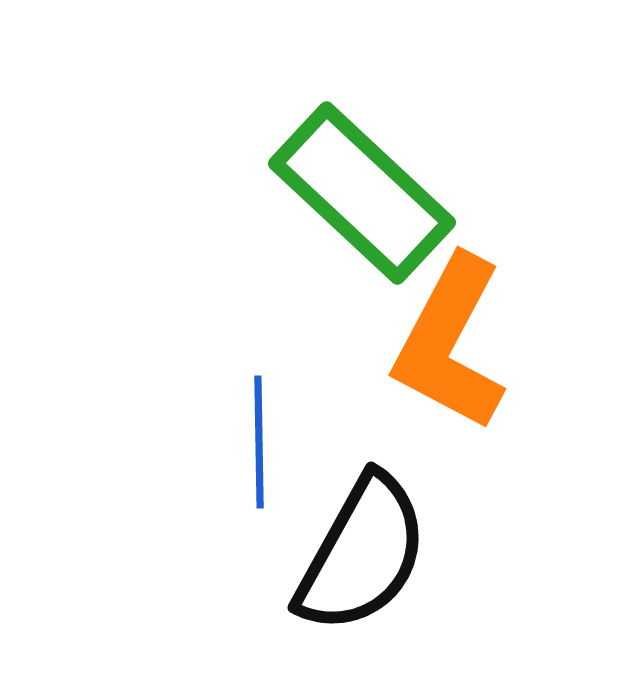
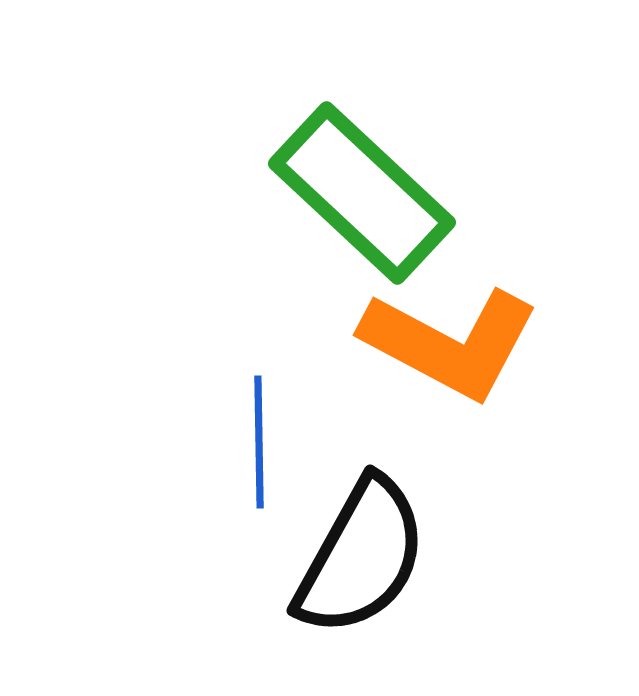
orange L-shape: rotated 90 degrees counterclockwise
black semicircle: moved 1 px left, 3 px down
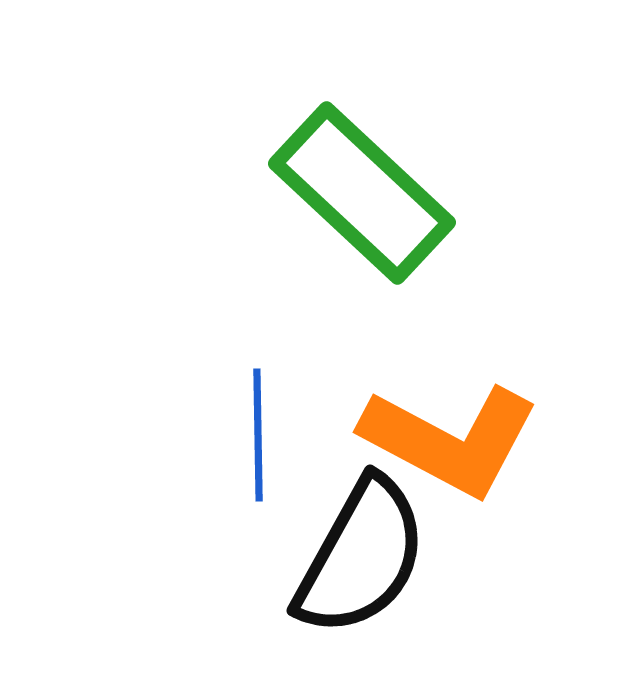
orange L-shape: moved 97 px down
blue line: moved 1 px left, 7 px up
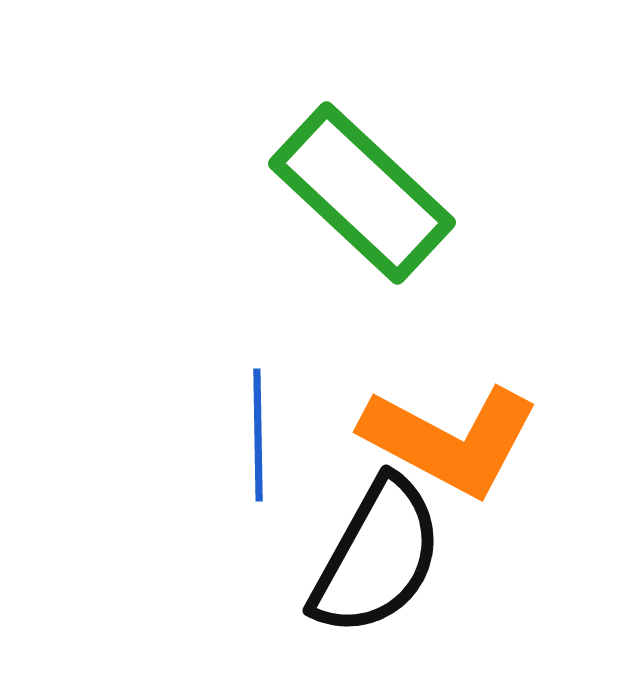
black semicircle: moved 16 px right
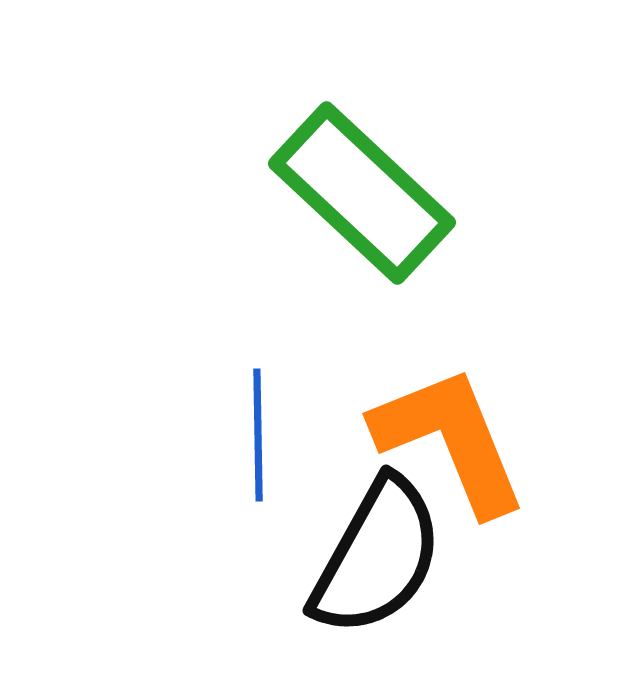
orange L-shape: rotated 140 degrees counterclockwise
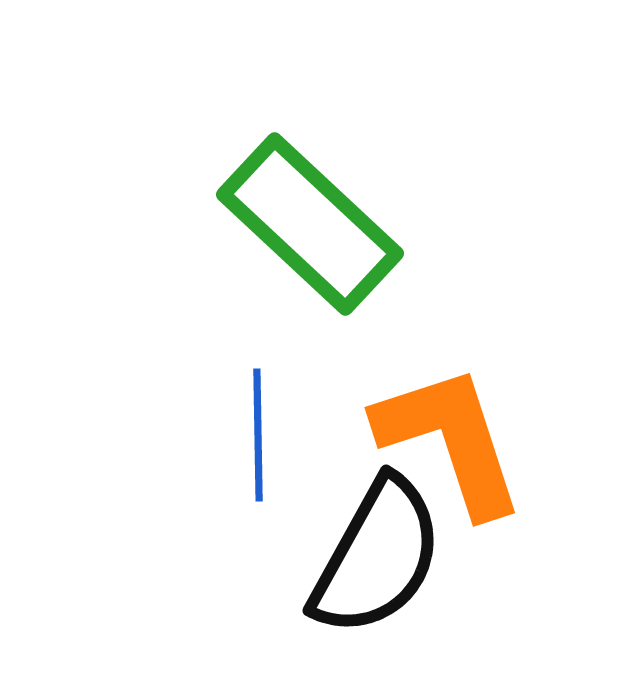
green rectangle: moved 52 px left, 31 px down
orange L-shape: rotated 4 degrees clockwise
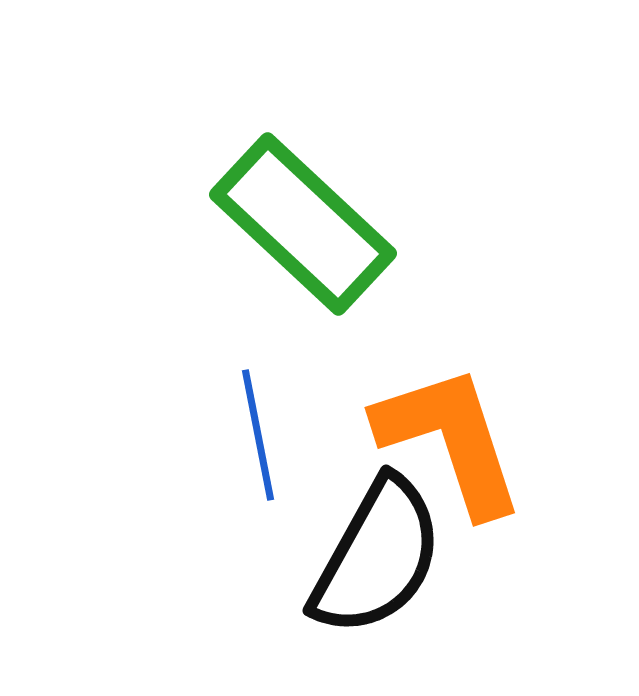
green rectangle: moved 7 px left
blue line: rotated 10 degrees counterclockwise
